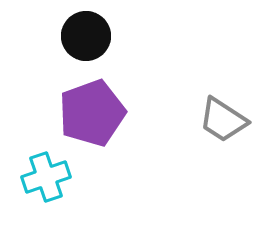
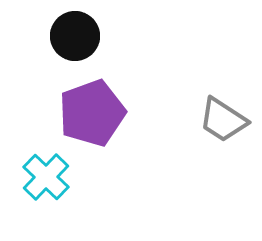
black circle: moved 11 px left
cyan cross: rotated 27 degrees counterclockwise
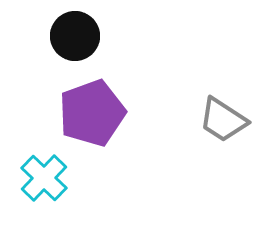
cyan cross: moved 2 px left, 1 px down
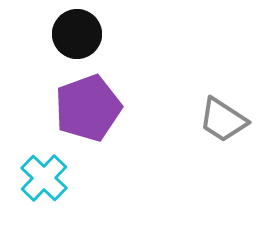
black circle: moved 2 px right, 2 px up
purple pentagon: moved 4 px left, 5 px up
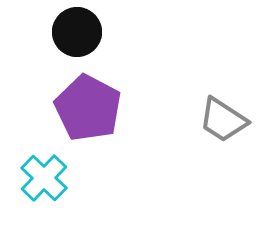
black circle: moved 2 px up
purple pentagon: rotated 24 degrees counterclockwise
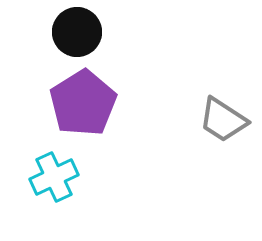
purple pentagon: moved 5 px left, 5 px up; rotated 12 degrees clockwise
cyan cross: moved 10 px right, 1 px up; rotated 21 degrees clockwise
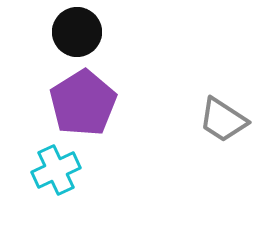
cyan cross: moved 2 px right, 7 px up
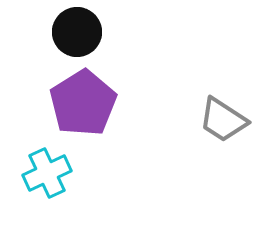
cyan cross: moved 9 px left, 3 px down
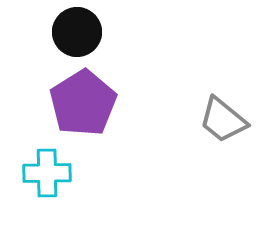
gray trapezoid: rotated 6 degrees clockwise
cyan cross: rotated 24 degrees clockwise
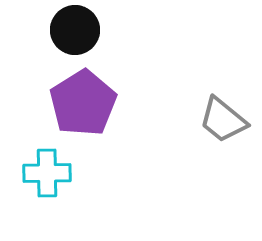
black circle: moved 2 px left, 2 px up
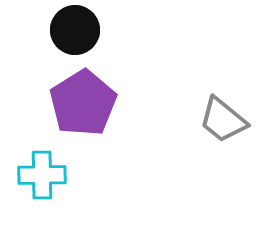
cyan cross: moved 5 px left, 2 px down
